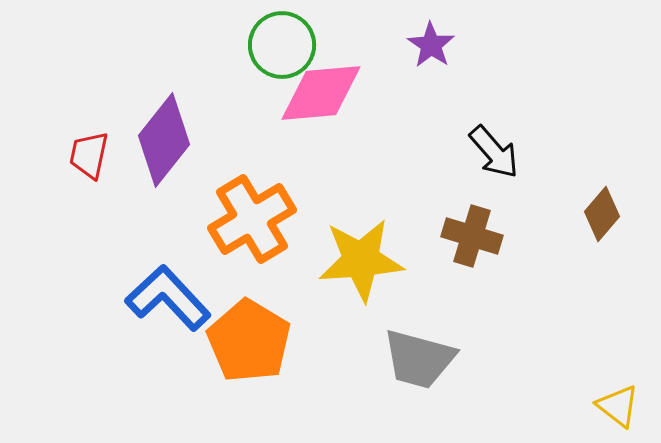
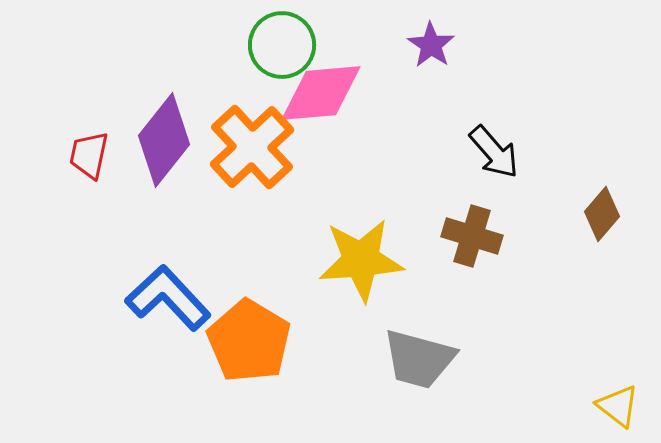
orange cross: moved 72 px up; rotated 12 degrees counterclockwise
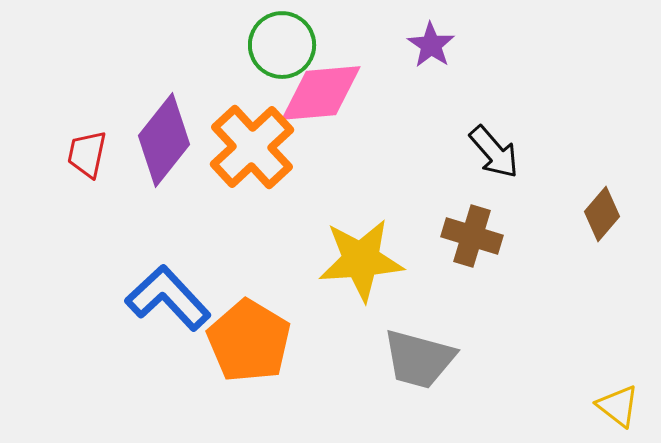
red trapezoid: moved 2 px left, 1 px up
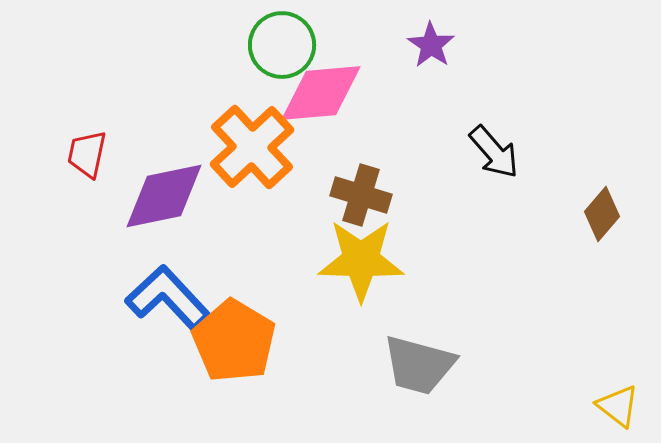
purple diamond: moved 56 px down; rotated 40 degrees clockwise
brown cross: moved 111 px left, 41 px up
yellow star: rotated 6 degrees clockwise
orange pentagon: moved 15 px left
gray trapezoid: moved 6 px down
